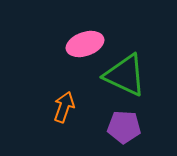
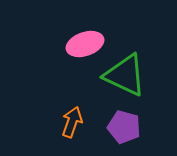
orange arrow: moved 8 px right, 15 px down
purple pentagon: rotated 12 degrees clockwise
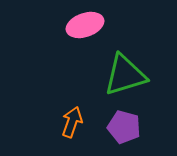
pink ellipse: moved 19 px up
green triangle: rotated 42 degrees counterclockwise
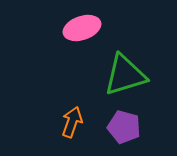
pink ellipse: moved 3 px left, 3 px down
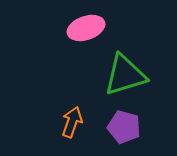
pink ellipse: moved 4 px right
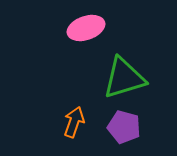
green triangle: moved 1 px left, 3 px down
orange arrow: moved 2 px right
